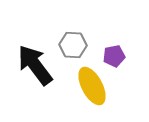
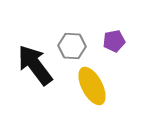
gray hexagon: moved 1 px left, 1 px down
purple pentagon: moved 15 px up
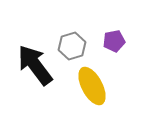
gray hexagon: rotated 20 degrees counterclockwise
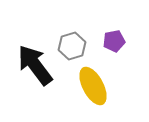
yellow ellipse: moved 1 px right
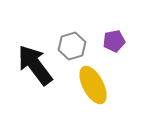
yellow ellipse: moved 1 px up
